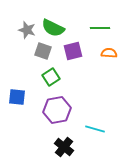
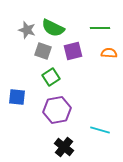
cyan line: moved 5 px right, 1 px down
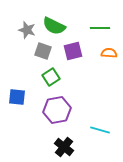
green semicircle: moved 1 px right, 2 px up
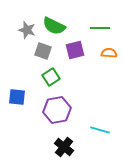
purple square: moved 2 px right, 1 px up
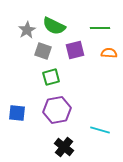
gray star: rotated 24 degrees clockwise
green square: rotated 18 degrees clockwise
blue square: moved 16 px down
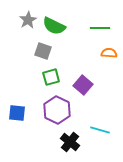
gray star: moved 1 px right, 10 px up
purple square: moved 8 px right, 35 px down; rotated 36 degrees counterclockwise
purple hexagon: rotated 24 degrees counterclockwise
black cross: moved 6 px right, 5 px up
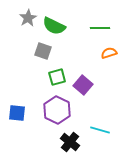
gray star: moved 2 px up
orange semicircle: rotated 21 degrees counterclockwise
green square: moved 6 px right
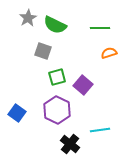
green semicircle: moved 1 px right, 1 px up
blue square: rotated 30 degrees clockwise
cyan line: rotated 24 degrees counterclockwise
black cross: moved 2 px down
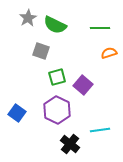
gray square: moved 2 px left
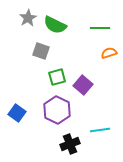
black cross: rotated 30 degrees clockwise
